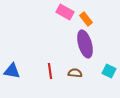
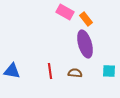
cyan square: rotated 24 degrees counterclockwise
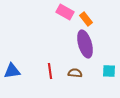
blue triangle: rotated 18 degrees counterclockwise
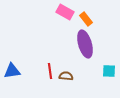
brown semicircle: moved 9 px left, 3 px down
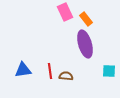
pink rectangle: rotated 36 degrees clockwise
blue triangle: moved 11 px right, 1 px up
